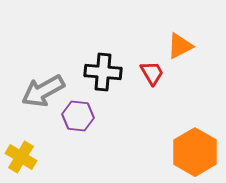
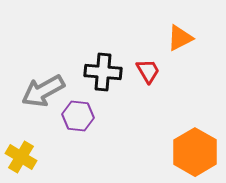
orange triangle: moved 8 px up
red trapezoid: moved 4 px left, 2 px up
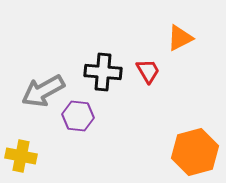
orange hexagon: rotated 15 degrees clockwise
yellow cross: moved 1 px up; rotated 20 degrees counterclockwise
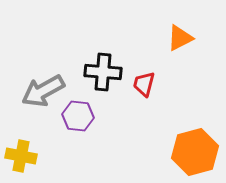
red trapezoid: moved 4 px left, 13 px down; rotated 136 degrees counterclockwise
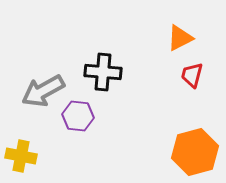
red trapezoid: moved 48 px right, 9 px up
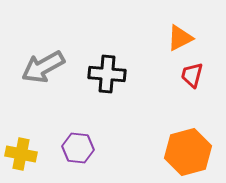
black cross: moved 4 px right, 2 px down
gray arrow: moved 24 px up
purple hexagon: moved 32 px down
orange hexagon: moved 7 px left
yellow cross: moved 2 px up
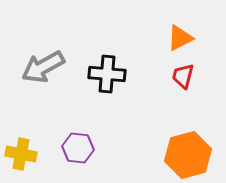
red trapezoid: moved 9 px left, 1 px down
orange hexagon: moved 3 px down
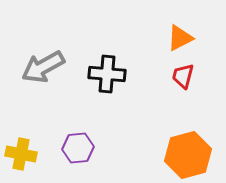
purple hexagon: rotated 12 degrees counterclockwise
